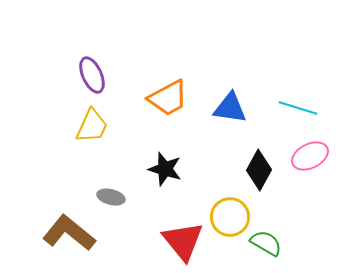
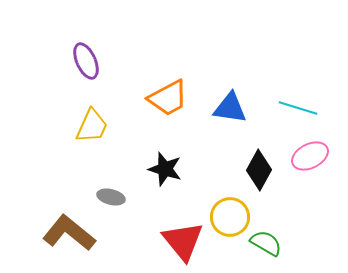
purple ellipse: moved 6 px left, 14 px up
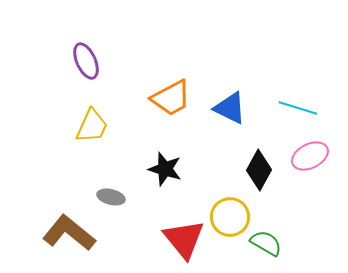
orange trapezoid: moved 3 px right
blue triangle: rotated 18 degrees clockwise
red triangle: moved 1 px right, 2 px up
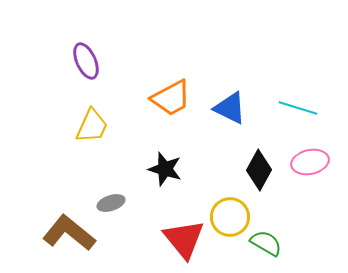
pink ellipse: moved 6 px down; rotated 15 degrees clockwise
gray ellipse: moved 6 px down; rotated 32 degrees counterclockwise
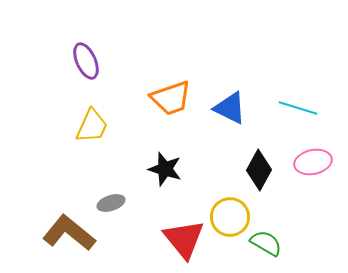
orange trapezoid: rotated 9 degrees clockwise
pink ellipse: moved 3 px right
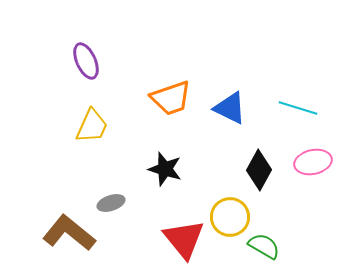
green semicircle: moved 2 px left, 3 px down
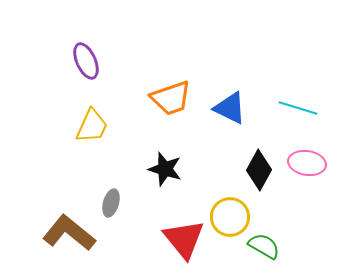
pink ellipse: moved 6 px left, 1 px down; rotated 21 degrees clockwise
gray ellipse: rotated 56 degrees counterclockwise
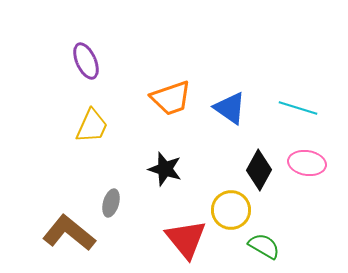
blue triangle: rotated 9 degrees clockwise
yellow circle: moved 1 px right, 7 px up
red triangle: moved 2 px right
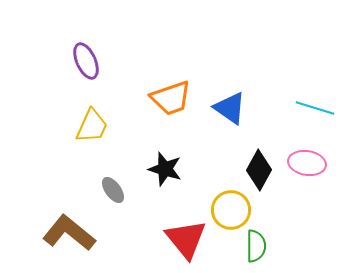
cyan line: moved 17 px right
gray ellipse: moved 2 px right, 13 px up; rotated 52 degrees counterclockwise
green semicircle: moved 8 px left; rotated 60 degrees clockwise
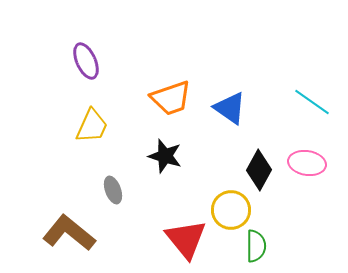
cyan line: moved 3 px left, 6 px up; rotated 18 degrees clockwise
black star: moved 13 px up
gray ellipse: rotated 16 degrees clockwise
